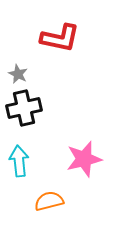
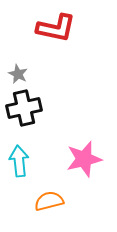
red L-shape: moved 4 px left, 10 px up
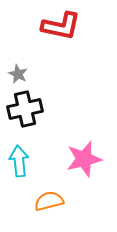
red L-shape: moved 5 px right, 2 px up
black cross: moved 1 px right, 1 px down
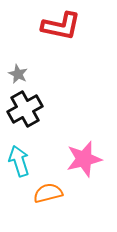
black cross: rotated 16 degrees counterclockwise
cyan arrow: rotated 12 degrees counterclockwise
orange semicircle: moved 1 px left, 8 px up
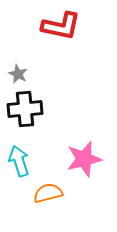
black cross: rotated 24 degrees clockwise
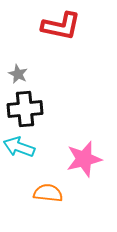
cyan arrow: moved 14 px up; rotated 52 degrees counterclockwise
orange semicircle: rotated 20 degrees clockwise
